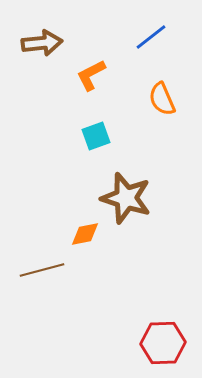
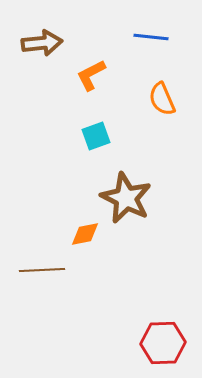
blue line: rotated 44 degrees clockwise
brown star: rotated 9 degrees clockwise
brown line: rotated 12 degrees clockwise
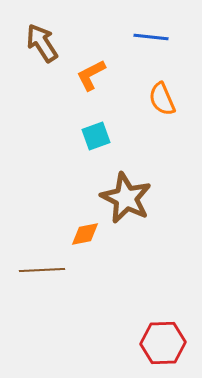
brown arrow: rotated 117 degrees counterclockwise
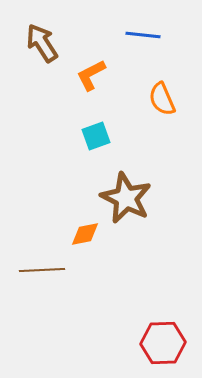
blue line: moved 8 px left, 2 px up
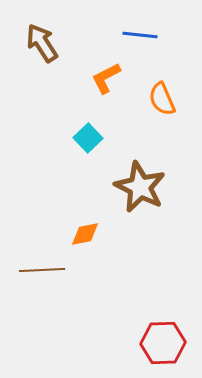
blue line: moved 3 px left
orange L-shape: moved 15 px right, 3 px down
cyan square: moved 8 px left, 2 px down; rotated 24 degrees counterclockwise
brown star: moved 14 px right, 11 px up
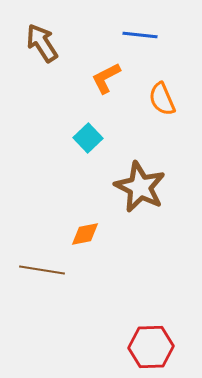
brown line: rotated 12 degrees clockwise
red hexagon: moved 12 px left, 4 px down
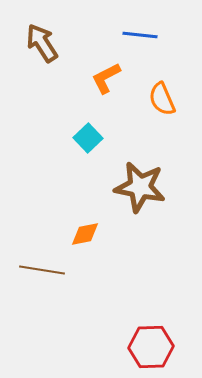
brown star: rotated 15 degrees counterclockwise
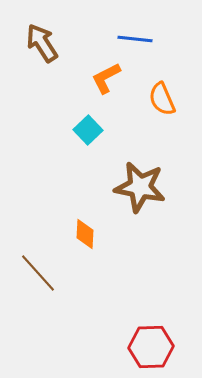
blue line: moved 5 px left, 4 px down
cyan square: moved 8 px up
orange diamond: rotated 76 degrees counterclockwise
brown line: moved 4 px left, 3 px down; rotated 39 degrees clockwise
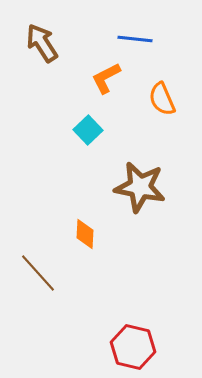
red hexagon: moved 18 px left; rotated 15 degrees clockwise
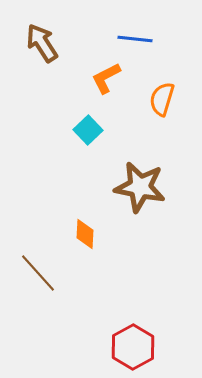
orange semicircle: rotated 40 degrees clockwise
red hexagon: rotated 18 degrees clockwise
